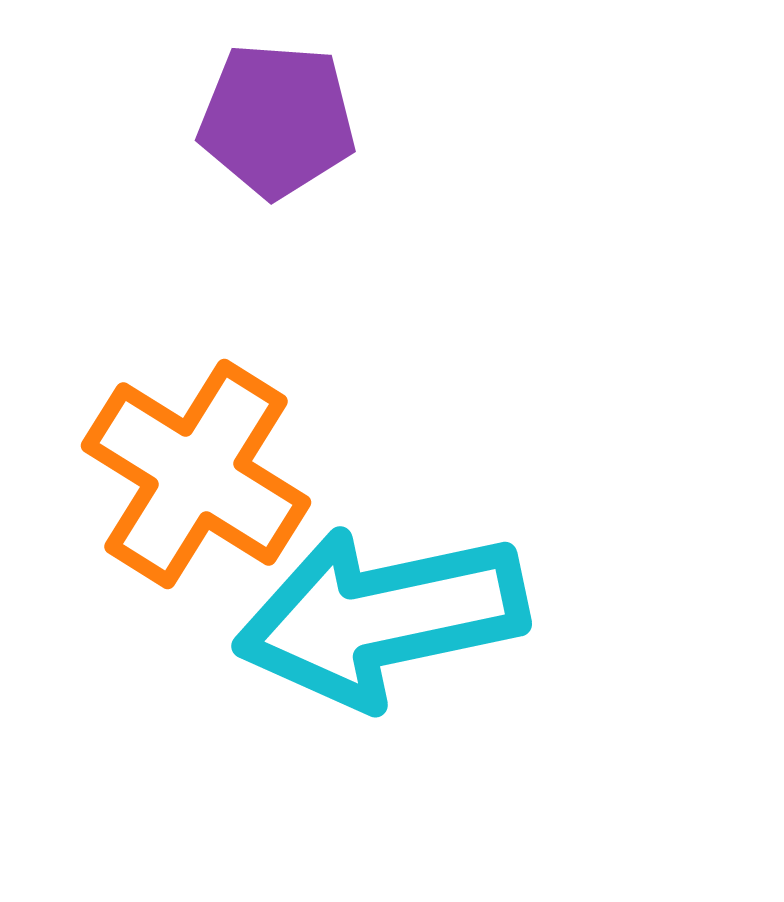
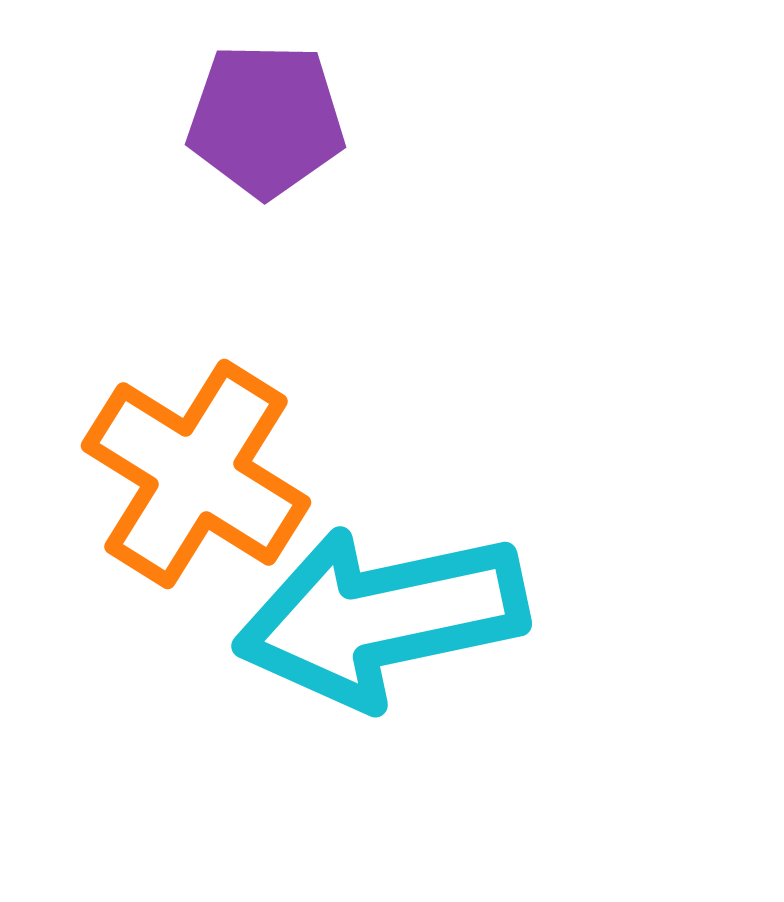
purple pentagon: moved 11 px left; rotated 3 degrees counterclockwise
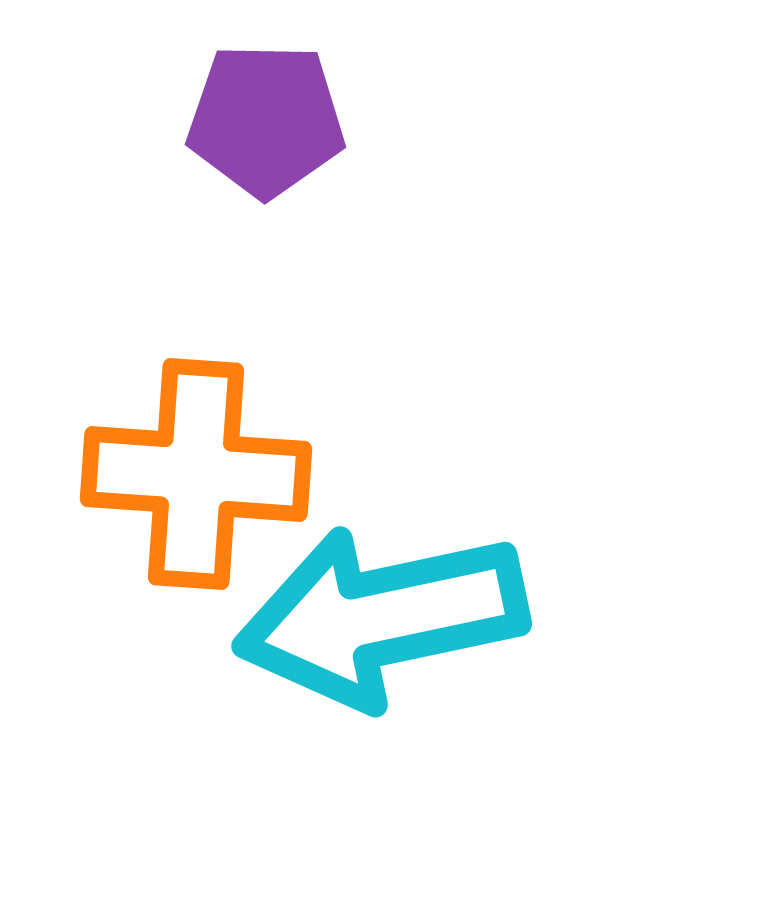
orange cross: rotated 28 degrees counterclockwise
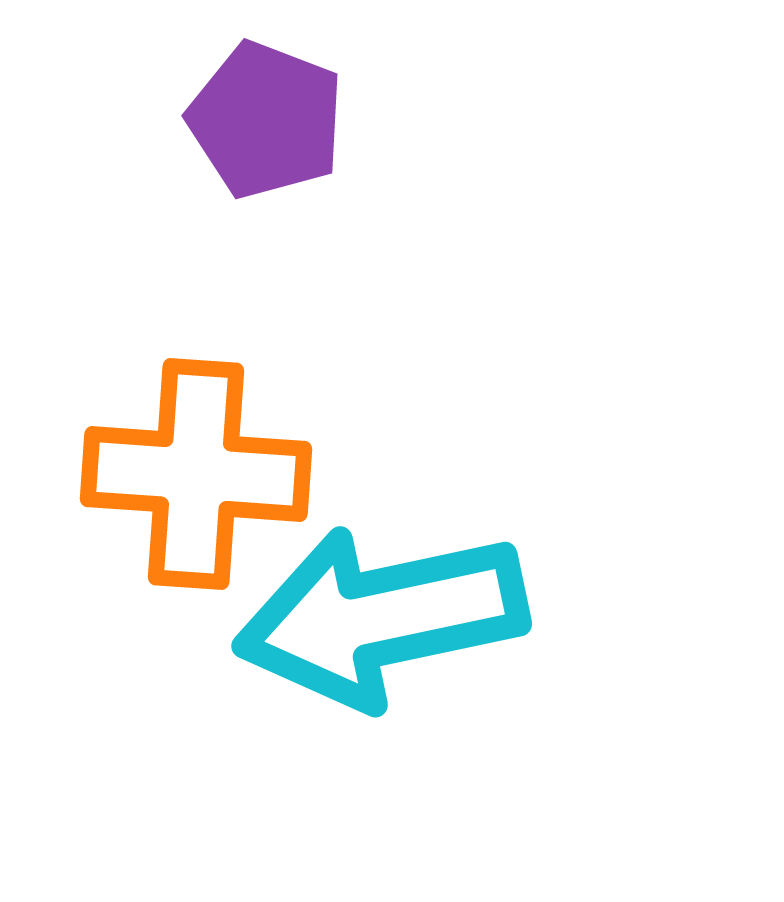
purple pentagon: rotated 20 degrees clockwise
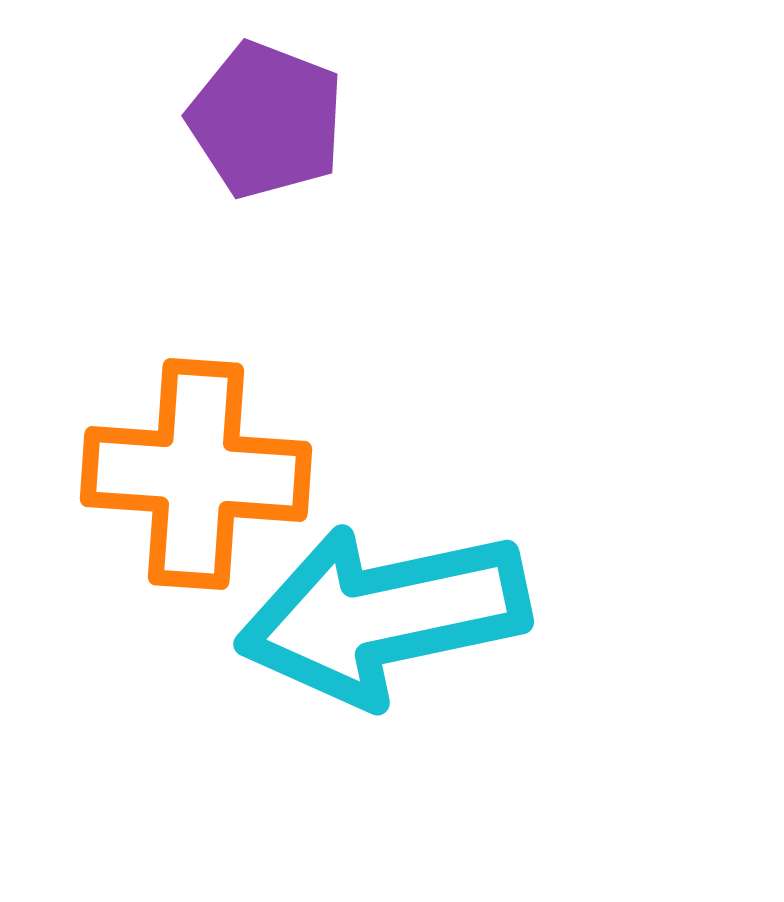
cyan arrow: moved 2 px right, 2 px up
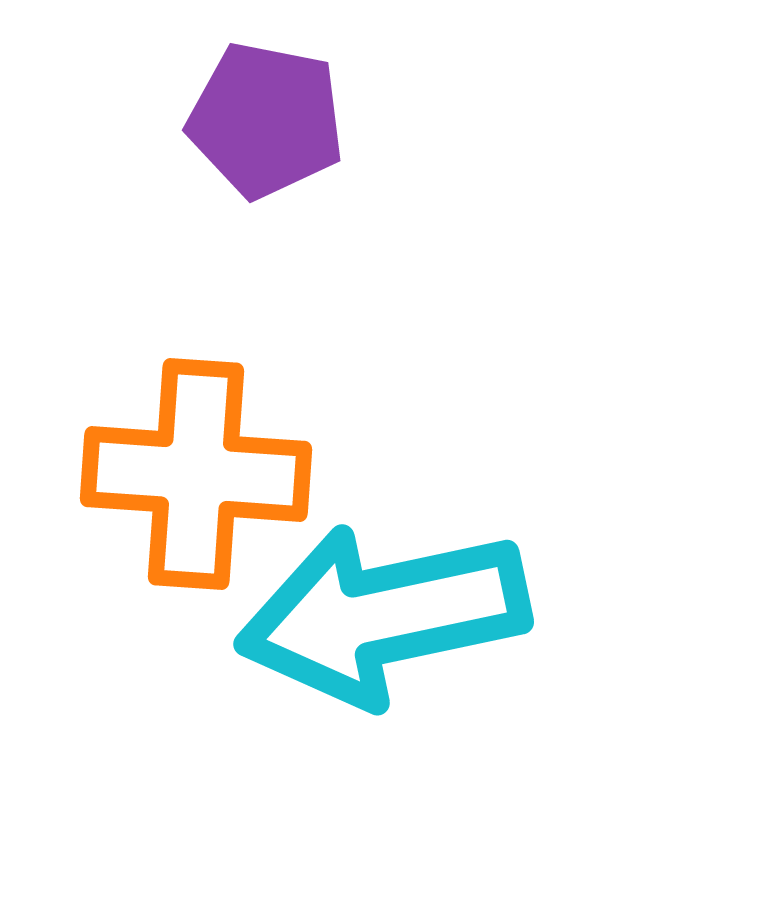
purple pentagon: rotated 10 degrees counterclockwise
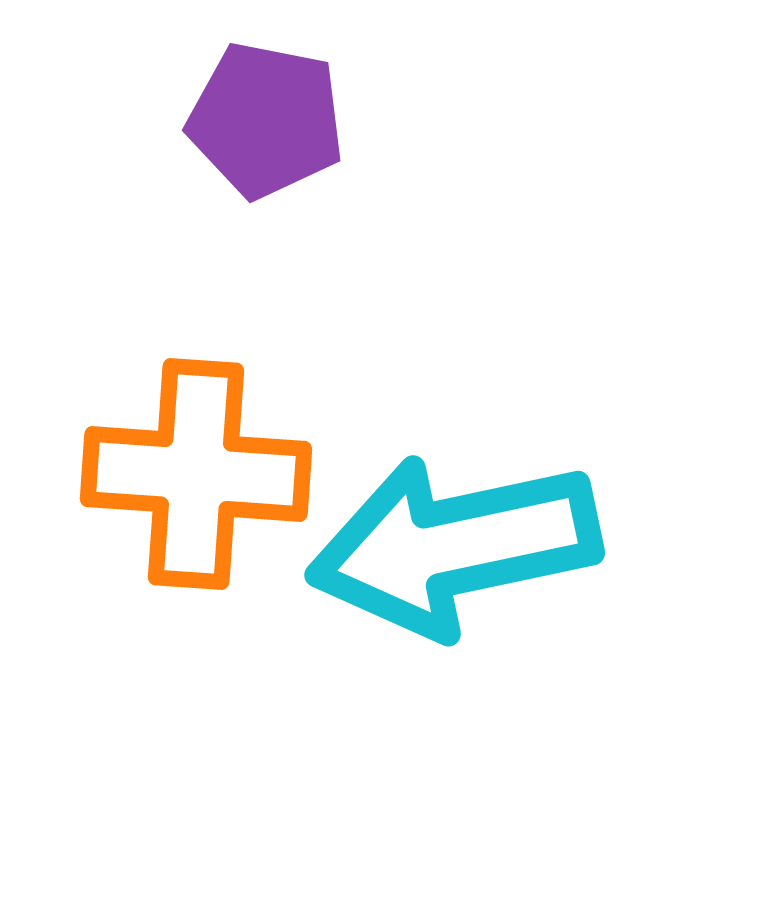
cyan arrow: moved 71 px right, 69 px up
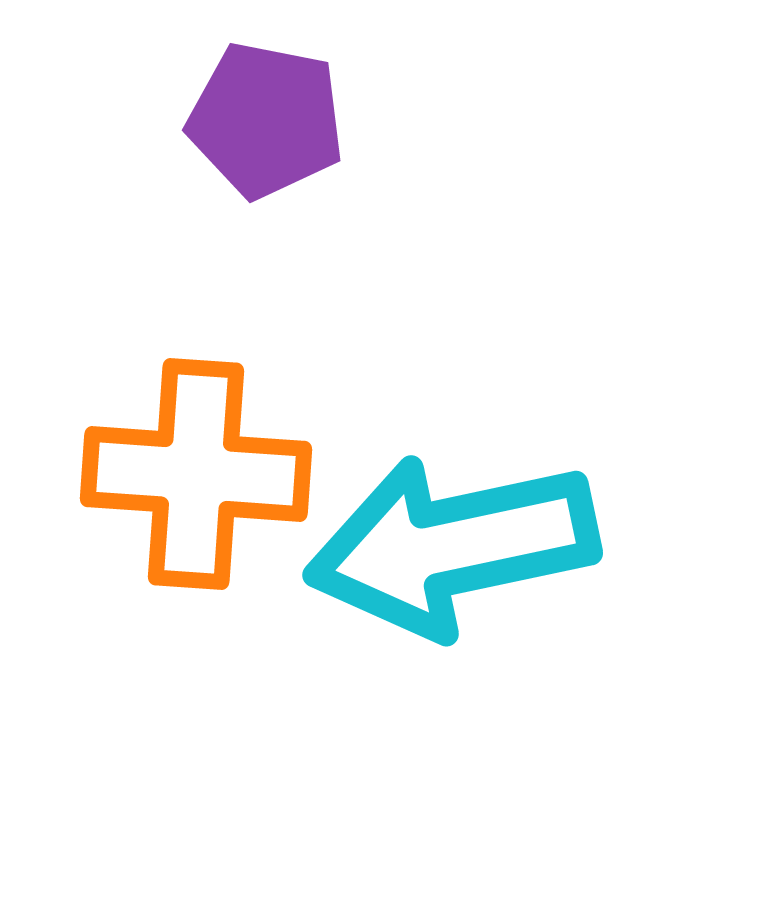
cyan arrow: moved 2 px left
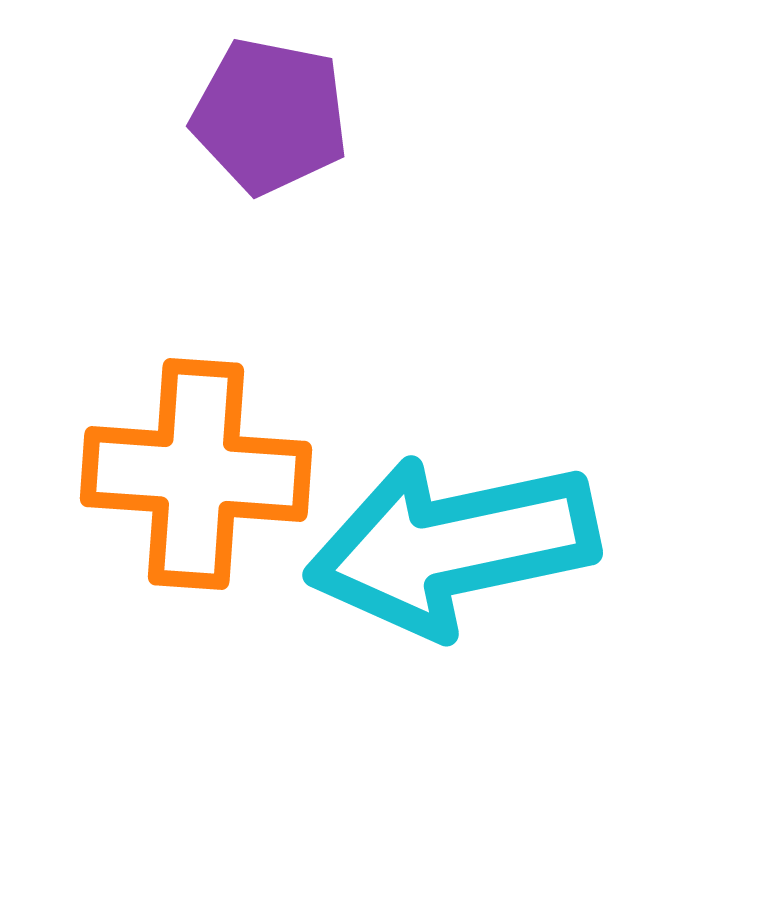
purple pentagon: moved 4 px right, 4 px up
